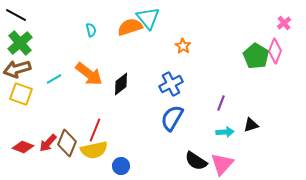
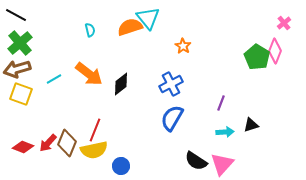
cyan semicircle: moved 1 px left
green pentagon: moved 1 px right, 1 px down
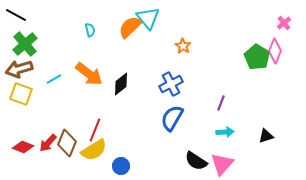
orange semicircle: rotated 25 degrees counterclockwise
green cross: moved 5 px right, 1 px down
brown arrow: moved 2 px right
black triangle: moved 15 px right, 11 px down
yellow semicircle: rotated 20 degrees counterclockwise
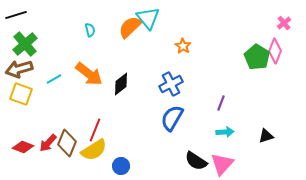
black line: rotated 45 degrees counterclockwise
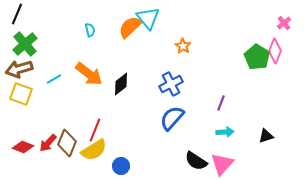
black line: moved 1 px right, 1 px up; rotated 50 degrees counterclockwise
blue semicircle: rotated 12 degrees clockwise
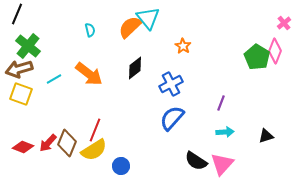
green cross: moved 3 px right, 2 px down; rotated 10 degrees counterclockwise
black diamond: moved 14 px right, 16 px up
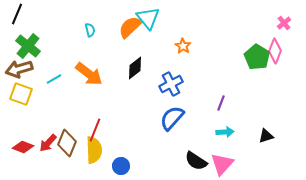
yellow semicircle: rotated 60 degrees counterclockwise
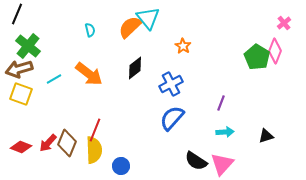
red diamond: moved 2 px left
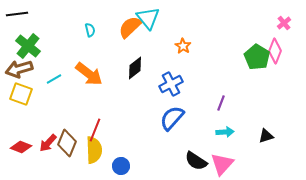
black line: rotated 60 degrees clockwise
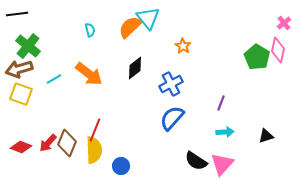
pink diamond: moved 3 px right, 1 px up; rotated 10 degrees counterclockwise
